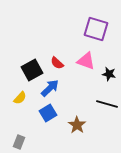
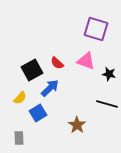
blue square: moved 10 px left
gray rectangle: moved 4 px up; rotated 24 degrees counterclockwise
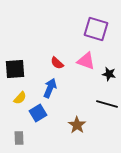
black square: moved 17 px left, 1 px up; rotated 25 degrees clockwise
blue arrow: rotated 24 degrees counterclockwise
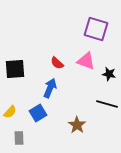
yellow semicircle: moved 10 px left, 14 px down
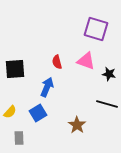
red semicircle: moved 1 px up; rotated 32 degrees clockwise
blue arrow: moved 3 px left, 1 px up
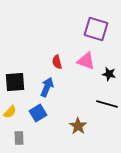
black square: moved 13 px down
brown star: moved 1 px right, 1 px down
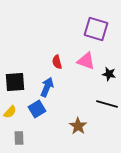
blue square: moved 1 px left, 4 px up
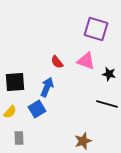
red semicircle: rotated 24 degrees counterclockwise
brown star: moved 5 px right, 15 px down; rotated 18 degrees clockwise
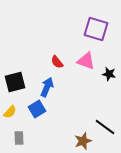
black square: rotated 10 degrees counterclockwise
black line: moved 2 px left, 23 px down; rotated 20 degrees clockwise
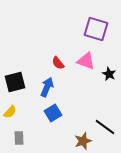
red semicircle: moved 1 px right, 1 px down
black star: rotated 16 degrees clockwise
blue square: moved 16 px right, 4 px down
